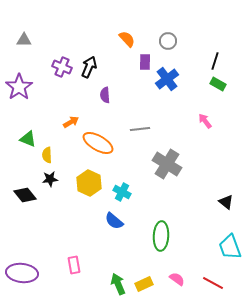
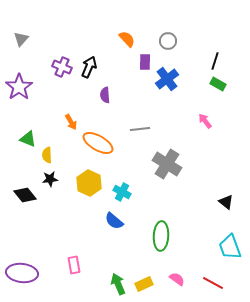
gray triangle: moved 3 px left, 1 px up; rotated 49 degrees counterclockwise
orange arrow: rotated 91 degrees clockwise
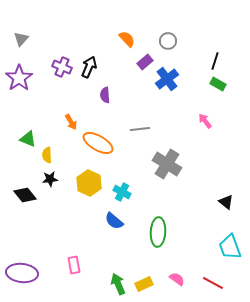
purple rectangle: rotated 49 degrees clockwise
purple star: moved 9 px up
green ellipse: moved 3 px left, 4 px up
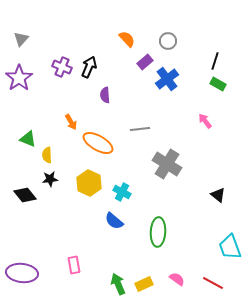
black triangle: moved 8 px left, 7 px up
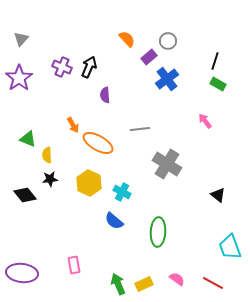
purple rectangle: moved 4 px right, 5 px up
orange arrow: moved 2 px right, 3 px down
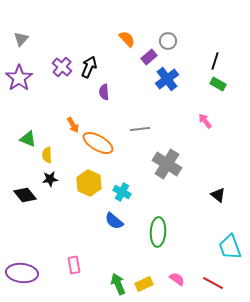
purple cross: rotated 18 degrees clockwise
purple semicircle: moved 1 px left, 3 px up
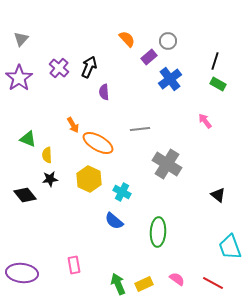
purple cross: moved 3 px left, 1 px down
blue cross: moved 3 px right
yellow hexagon: moved 4 px up
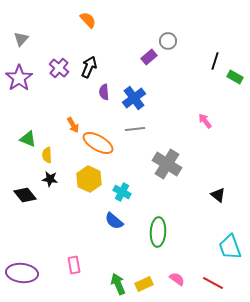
orange semicircle: moved 39 px left, 19 px up
blue cross: moved 36 px left, 19 px down
green rectangle: moved 17 px right, 7 px up
gray line: moved 5 px left
black star: rotated 14 degrees clockwise
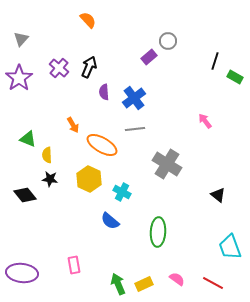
orange ellipse: moved 4 px right, 2 px down
blue semicircle: moved 4 px left
